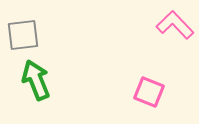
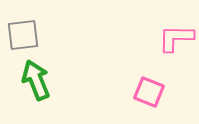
pink L-shape: moved 1 px right, 13 px down; rotated 45 degrees counterclockwise
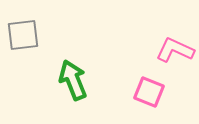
pink L-shape: moved 1 px left, 12 px down; rotated 24 degrees clockwise
green arrow: moved 37 px right
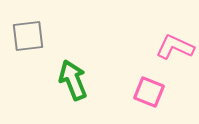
gray square: moved 5 px right, 1 px down
pink L-shape: moved 3 px up
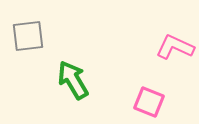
green arrow: rotated 9 degrees counterclockwise
pink square: moved 10 px down
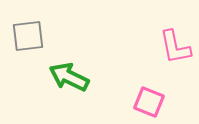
pink L-shape: rotated 126 degrees counterclockwise
green arrow: moved 4 px left, 3 px up; rotated 33 degrees counterclockwise
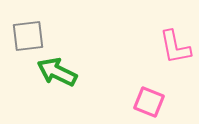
green arrow: moved 12 px left, 5 px up
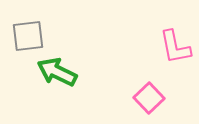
pink square: moved 4 px up; rotated 24 degrees clockwise
